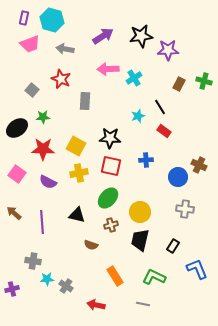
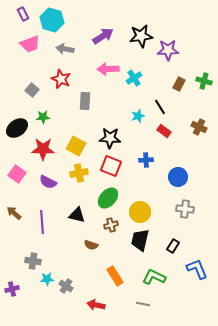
purple rectangle at (24, 18): moved 1 px left, 4 px up; rotated 40 degrees counterclockwise
brown cross at (199, 165): moved 38 px up
red square at (111, 166): rotated 10 degrees clockwise
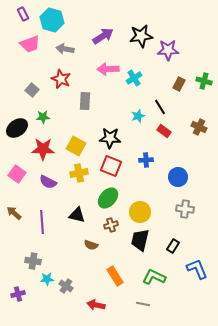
purple cross at (12, 289): moved 6 px right, 5 px down
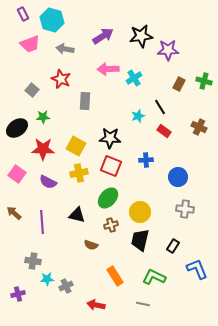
gray cross at (66, 286): rotated 32 degrees clockwise
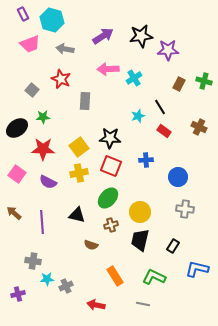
yellow square at (76, 146): moved 3 px right, 1 px down; rotated 24 degrees clockwise
blue L-shape at (197, 269): rotated 55 degrees counterclockwise
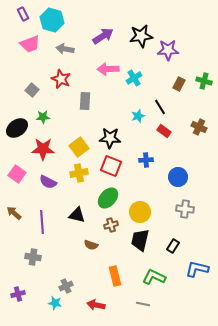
gray cross at (33, 261): moved 4 px up
orange rectangle at (115, 276): rotated 18 degrees clockwise
cyan star at (47, 279): moved 8 px right, 24 px down; rotated 16 degrees clockwise
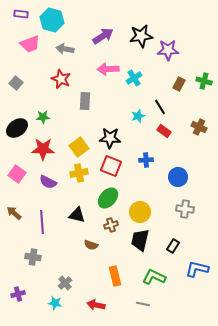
purple rectangle at (23, 14): moved 2 px left; rotated 56 degrees counterclockwise
gray square at (32, 90): moved 16 px left, 7 px up
gray cross at (66, 286): moved 1 px left, 3 px up; rotated 16 degrees counterclockwise
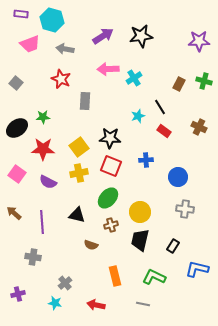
purple star at (168, 50): moved 31 px right, 9 px up
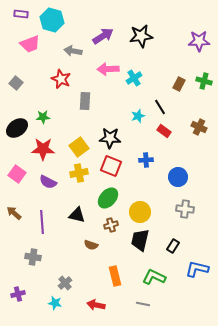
gray arrow at (65, 49): moved 8 px right, 2 px down
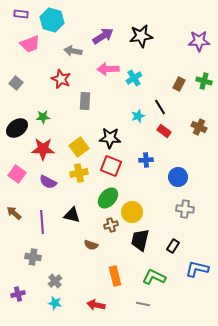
yellow circle at (140, 212): moved 8 px left
black triangle at (77, 215): moved 5 px left
gray cross at (65, 283): moved 10 px left, 2 px up
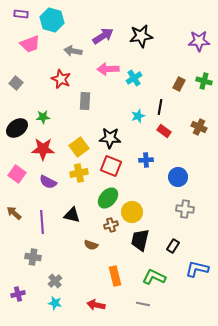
black line at (160, 107): rotated 42 degrees clockwise
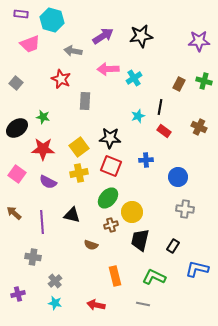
green star at (43, 117): rotated 16 degrees clockwise
